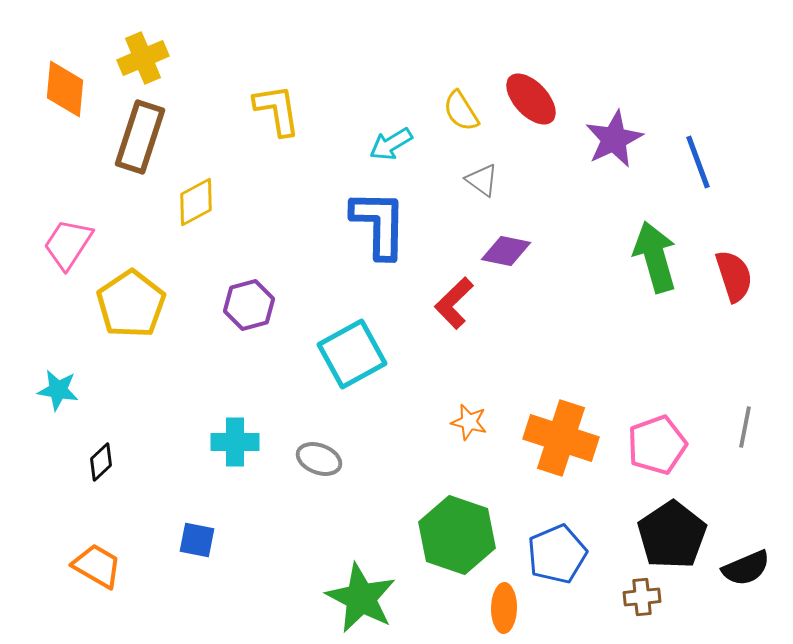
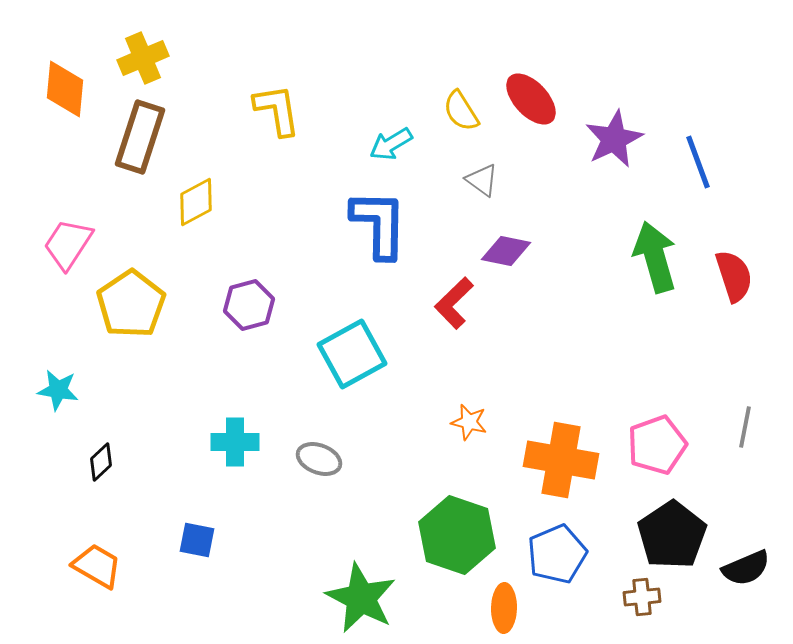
orange cross: moved 22 px down; rotated 8 degrees counterclockwise
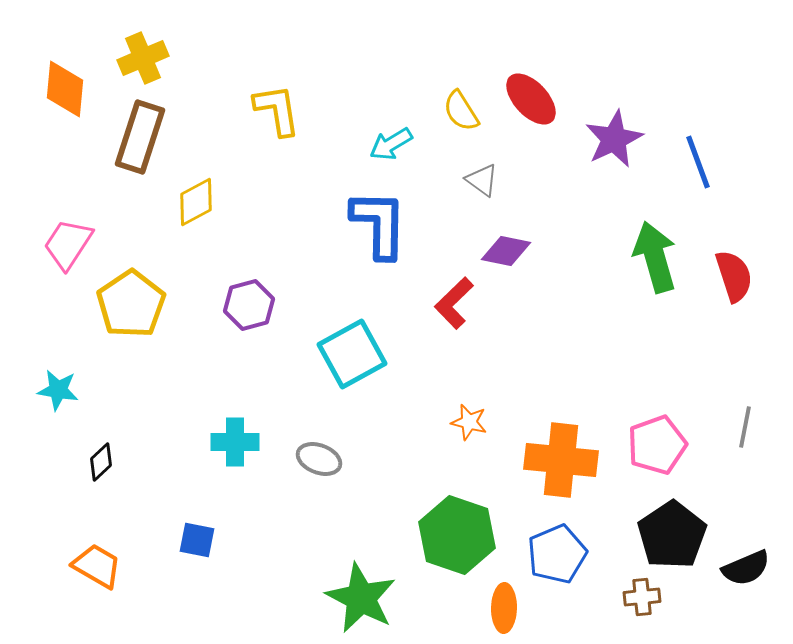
orange cross: rotated 4 degrees counterclockwise
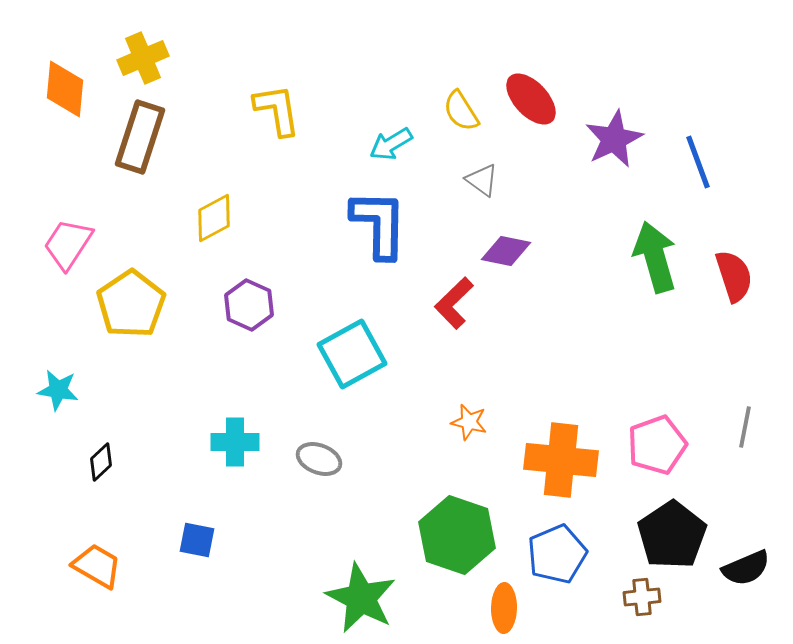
yellow diamond: moved 18 px right, 16 px down
purple hexagon: rotated 21 degrees counterclockwise
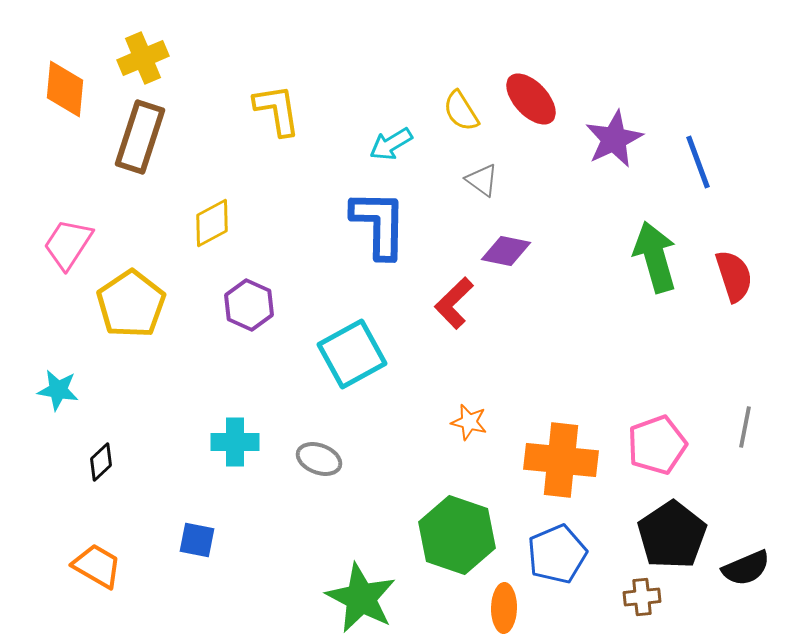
yellow diamond: moved 2 px left, 5 px down
